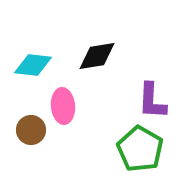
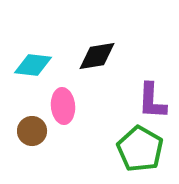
brown circle: moved 1 px right, 1 px down
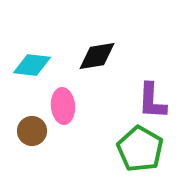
cyan diamond: moved 1 px left
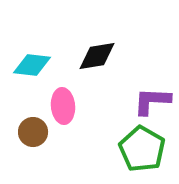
purple L-shape: rotated 90 degrees clockwise
brown circle: moved 1 px right, 1 px down
green pentagon: moved 2 px right
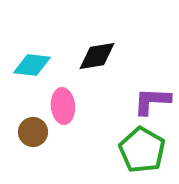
green pentagon: moved 1 px down
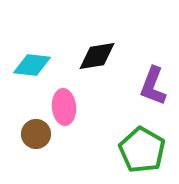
purple L-shape: moved 1 px right, 15 px up; rotated 72 degrees counterclockwise
pink ellipse: moved 1 px right, 1 px down
brown circle: moved 3 px right, 2 px down
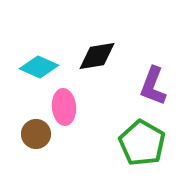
cyan diamond: moved 7 px right, 2 px down; rotated 18 degrees clockwise
green pentagon: moved 7 px up
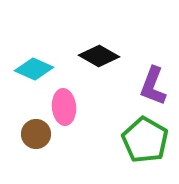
black diamond: moved 2 px right; rotated 39 degrees clockwise
cyan diamond: moved 5 px left, 2 px down
green pentagon: moved 3 px right, 3 px up
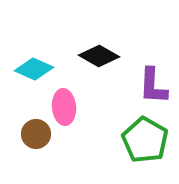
purple L-shape: rotated 18 degrees counterclockwise
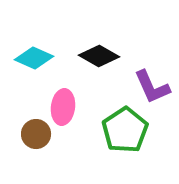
cyan diamond: moved 11 px up
purple L-shape: moved 1 px left, 1 px down; rotated 27 degrees counterclockwise
pink ellipse: moved 1 px left; rotated 12 degrees clockwise
green pentagon: moved 20 px left, 10 px up; rotated 9 degrees clockwise
